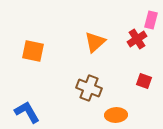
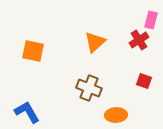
red cross: moved 2 px right, 1 px down
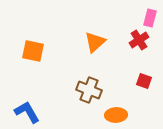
pink rectangle: moved 1 px left, 2 px up
brown cross: moved 2 px down
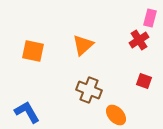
orange triangle: moved 12 px left, 3 px down
orange ellipse: rotated 50 degrees clockwise
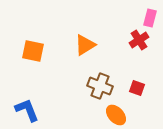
orange triangle: moved 2 px right; rotated 10 degrees clockwise
red square: moved 7 px left, 7 px down
brown cross: moved 11 px right, 4 px up
blue L-shape: moved 2 px up; rotated 8 degrees clockwise
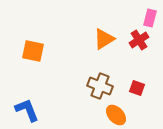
orange triangle: moved 19 px right, 6 px up
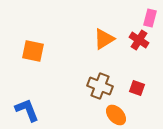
red cross: rotated 24 degrees counterclockwise
